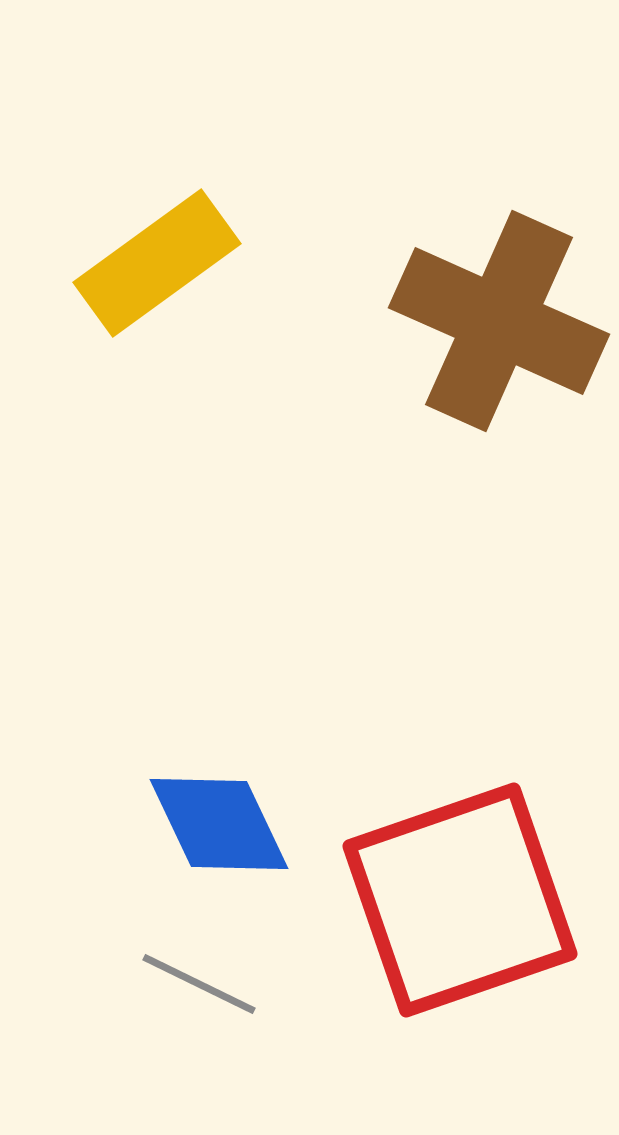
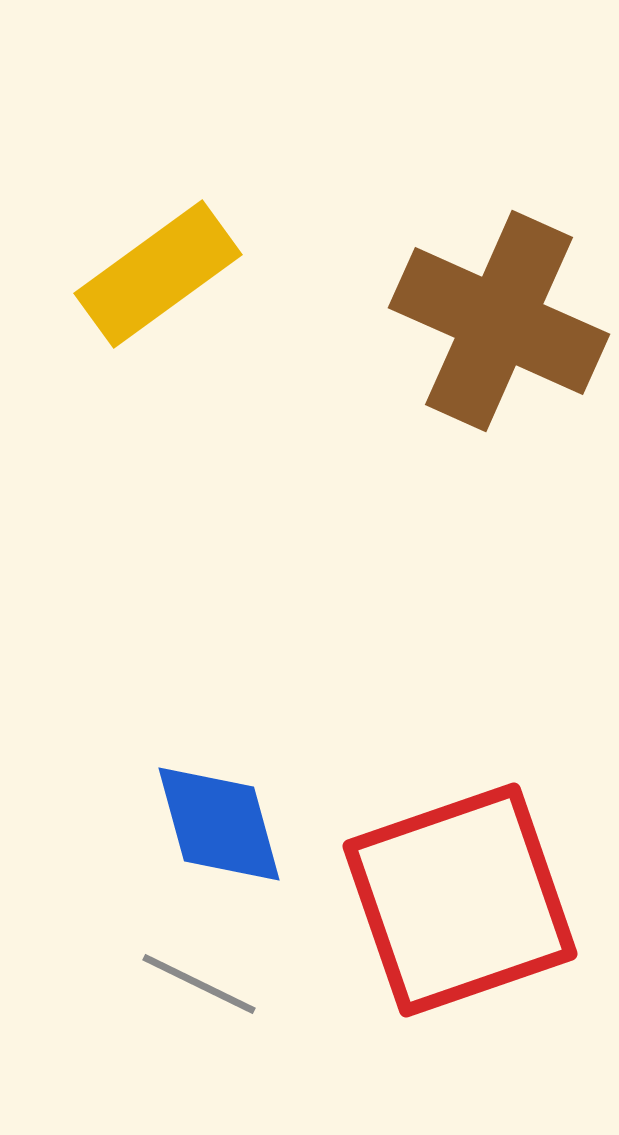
yellow rectangle: moved 1 px right, 11 px down
blue diamond: rotated 10 degrees clockwise
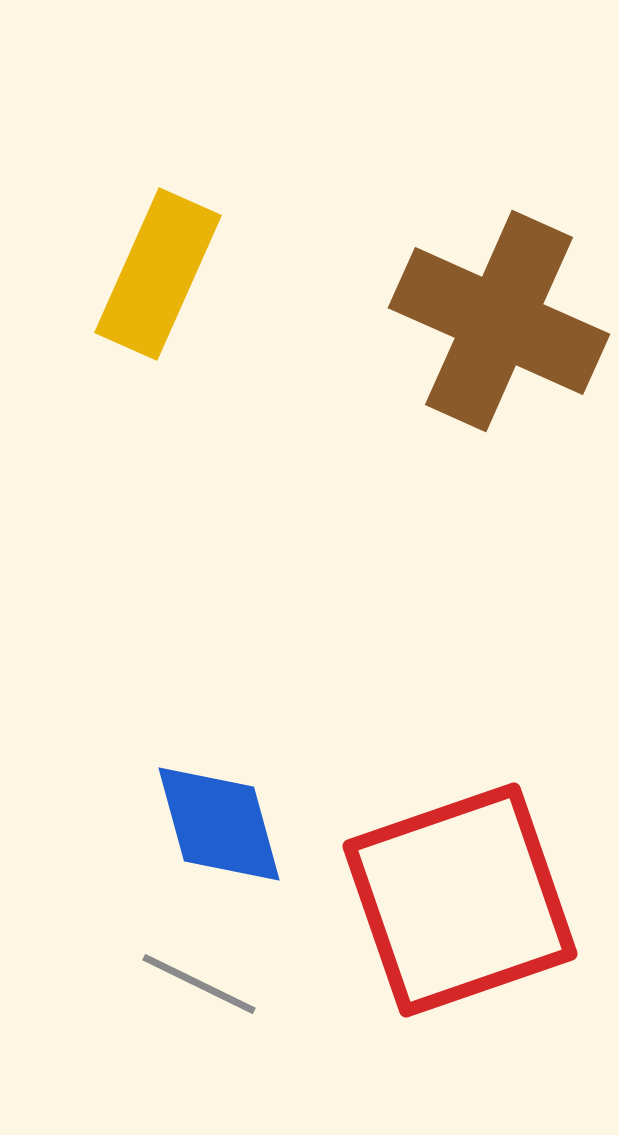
yellow rectangle: rotated 30 degrees counterclockwise
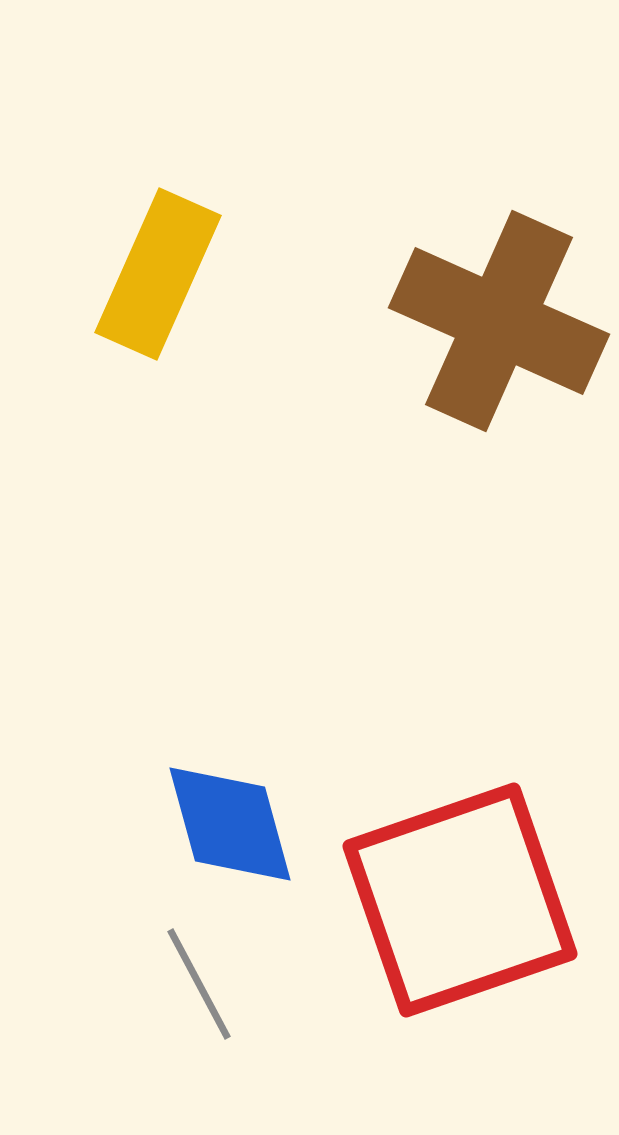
blue diamond: moved 11 px right
gray line: rotated 36 degrees clockwise
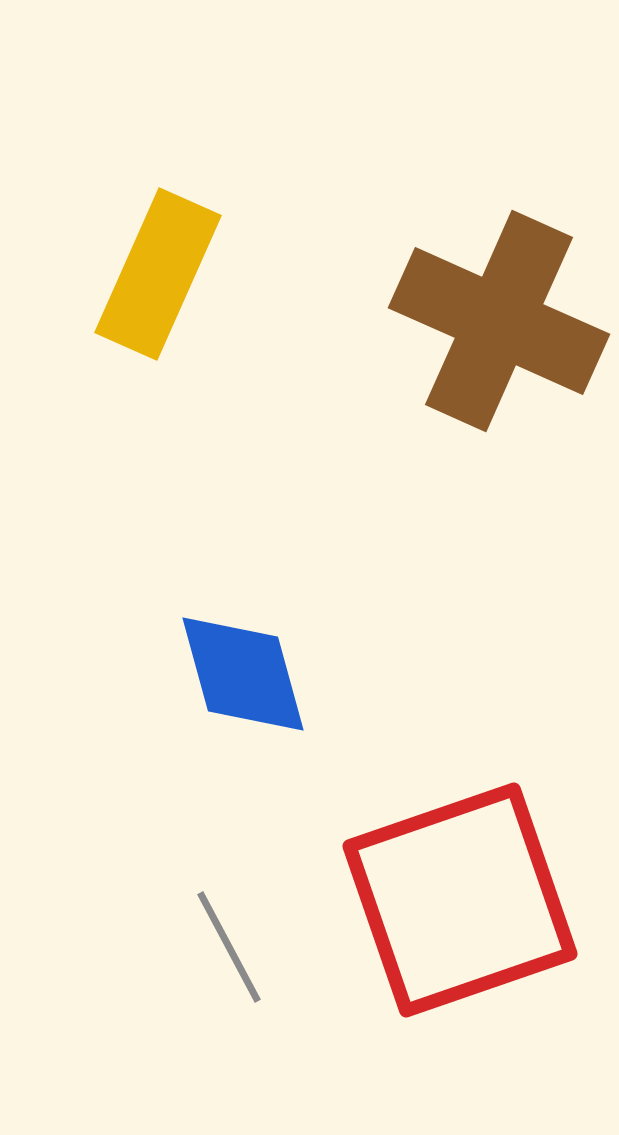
blue diamond: moved 13 px right, 150 px up
gray line: moved 30 px right, 37 px up
